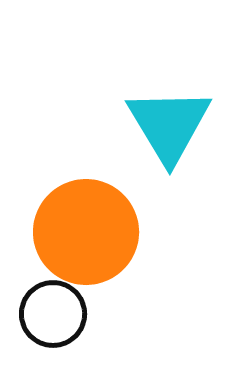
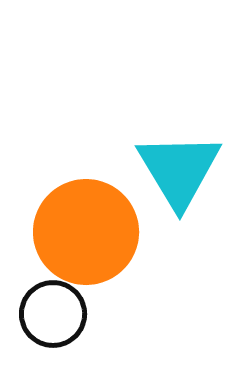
cyan triangle: moved 10 px right, 45 px down
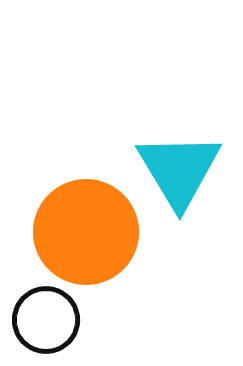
black circle: moved 7 px left, 6 px down
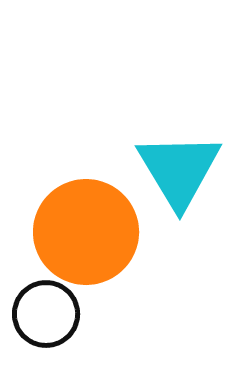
black circle: moved 6 px up
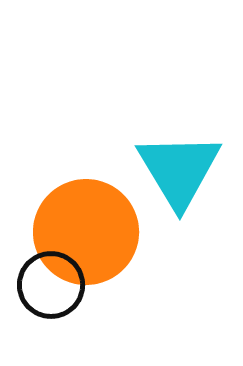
black circle: moved 5 px right, 29 px up
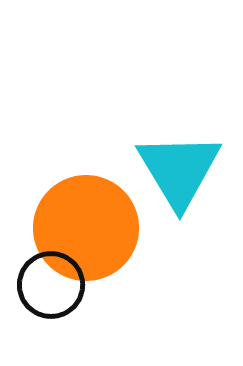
orange circle: moved 4 px up
